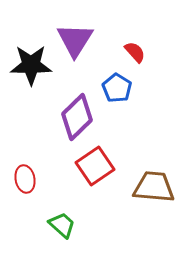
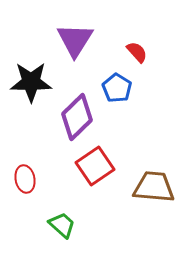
red semicircle: moved 2 px right
black star: moved 17 px down
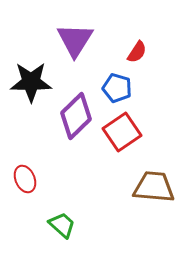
red semicircle: rotated 75 degrees clockwise
blue pentagon: rotated 16 degrees counterclockwise
purple diamond: moved 1 px left, 1 px up
red square: moved 27 px right, 34 px up
red ellipse: rotated 12 degrees counterclockwise
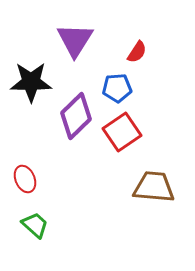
blue pentagon: rotated 20 degrees counterclockwise
green trapezoid: moved 27 px left
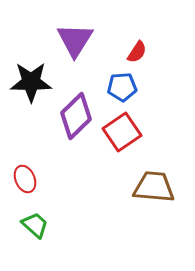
blue pentagon: moved 5 px right, 1 px up
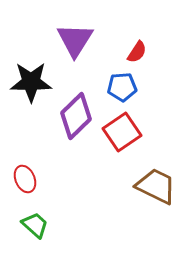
brown trapezoid: moved 2 px right, 1 px up; rotated 21 degrees clockwise
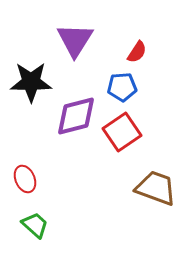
purple diamond: rotated 30 degrees clockwise
brown trapezoid: moved 2 px down; rotated 6 degrees counterclockwise
